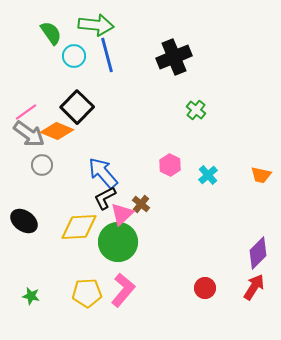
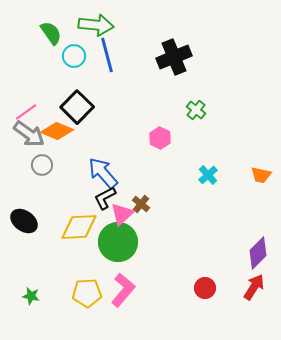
pink hexagon: moved 10 px left, 27 px up
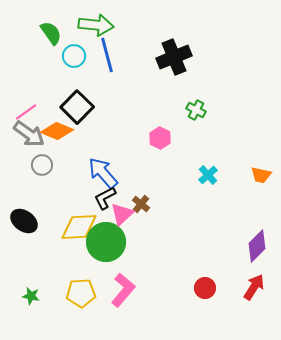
green cross: rotated 12 degrees counterclockwise
green circle: moved 12 px left
purple diamond: moved 1 px left, 7 px up
yellow pentagon: moved 6 px left
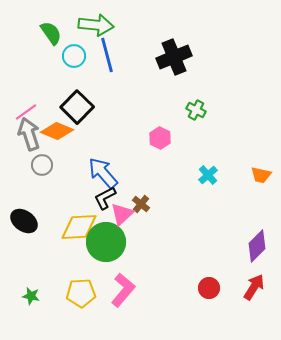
gray arrow: rotated 144 degrees counterclockwise
red circle: moved 4 px right
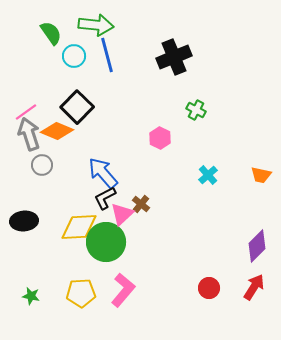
black ellipse: rotated 40 degrees counterclockwise
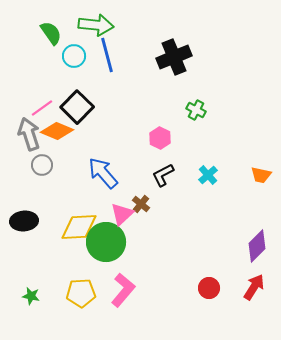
pink line: moved 16 px right, 4 px up
black L-shape: moved 58 px right, 23 px up
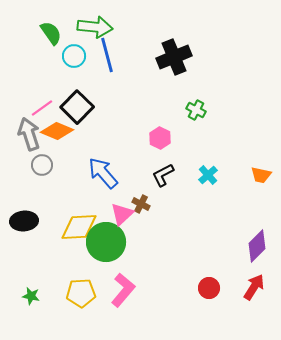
green arrow: moved 1 px left, 2 px down
brown cross: rotated 12 degrees counterclockwise
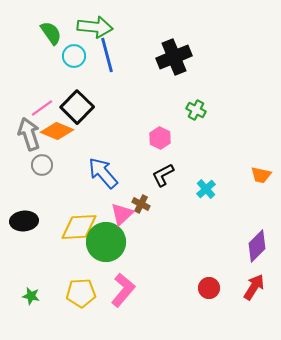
cyan cross: moved 2 px left, 14 px down
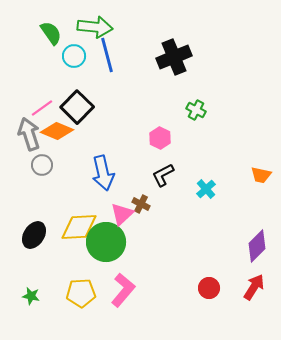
blue arrow: rotated 152 degrees counterclockwise
black ellipse: moved 10 px right, 14 px down; rotated 52 degrees counterclockwise
